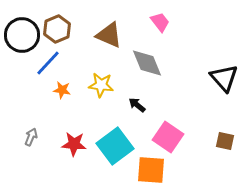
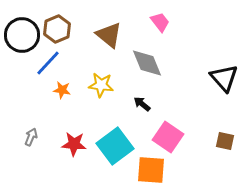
brown triangle: rotated 16 degrees clockwise
black arrow: moved 5 px right, 1 px up
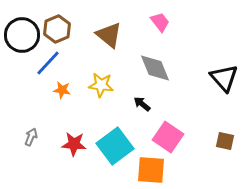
gray diamond: moved 8 px right, 5 px down
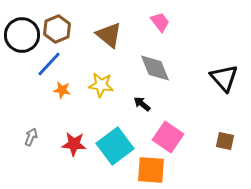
blue line: moved 1 px right, 1 px down
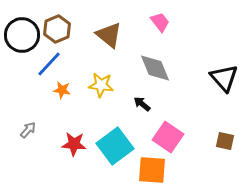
gray arrow: moved 3 px left, 7 px up; rotated 18 degrees clockwise
orange square: moved 1 px right
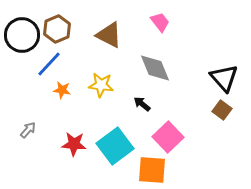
brown triangle: rotated 12 degrees counterclockwise
pink square: rotated 12 degrees clockwise
brown square: moved 3 px left, 31 px up; rotated 24 degrees clockwise
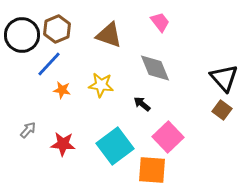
brown triangle: rotated 8 degrees counterclockwise
red star: moved 11 px left
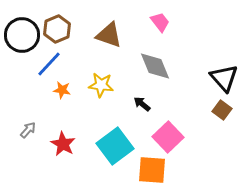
gray diamond: moved 2 px up
red star: rotated 25 degrees clockwise
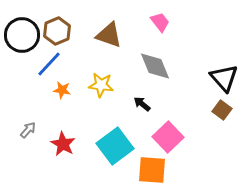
brown hexagon: moved 2 px down
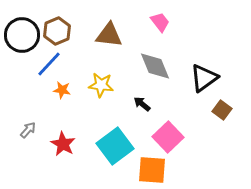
brown triangle: rotated 12 degrees counterclockwise
black triangle: moved 20 px left; rotated 36 degrees clockwise
